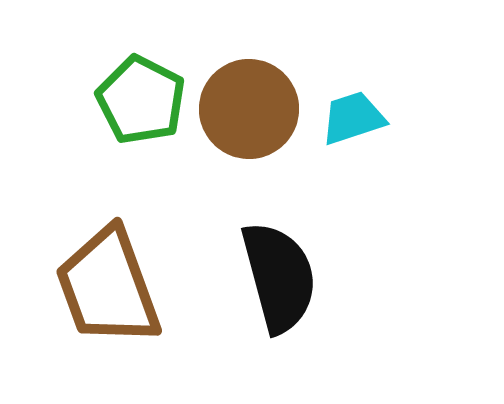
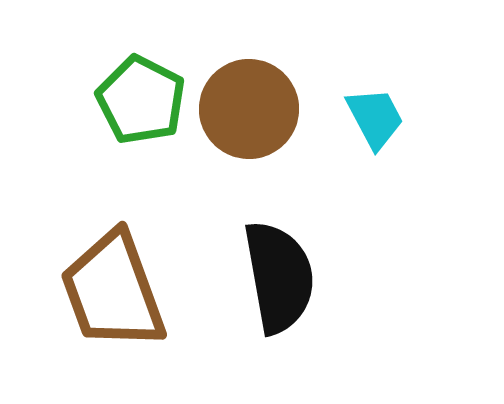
cyan trapezoid: moved 22 px right; rotated 80 degrees clockwise
black semicircle: rotated 5 degrees clockwise
brown trapezoid: moved 5 px right, 4 px down
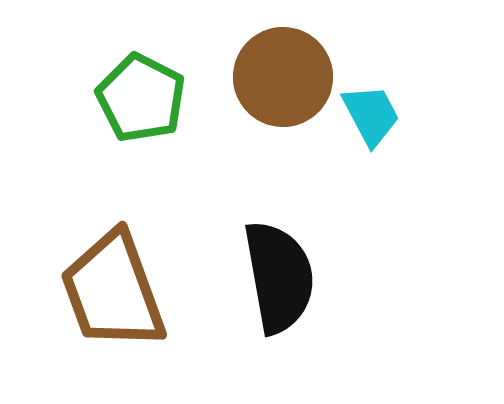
green pentagon: moved 2 px up
brown circle: moved 34 px right, 32 px up
cyan trapezoid: moved 4 px left, 3 px up
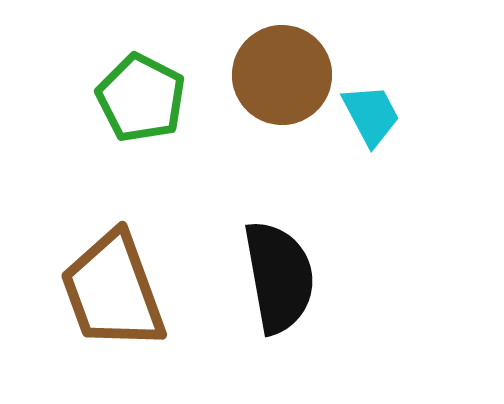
brown circle: moved 1 px left, 2 px up
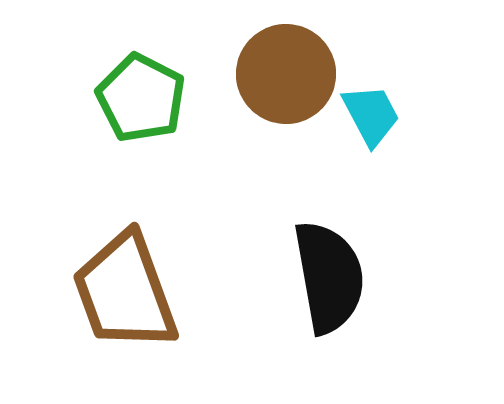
brown circle: moved 4 px right, 1 px up
black semicircle: moved 50 px right
brown trapezoid: moved 12 px right, 1 px down
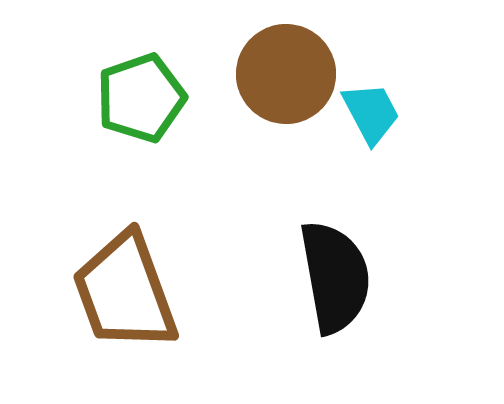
green pentagon: rotated 26 degrees clockwise
cyan trapezoid: moved 2 px up
black semicircle: moved 6 px right
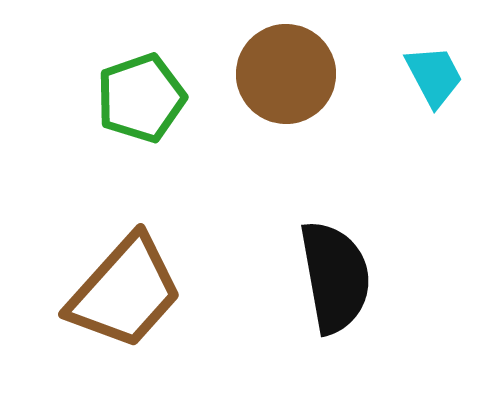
cyan trapezoid: moved 63 px right, 37 px up
brown trapezoid: rotated 118 degrees counterclockwise
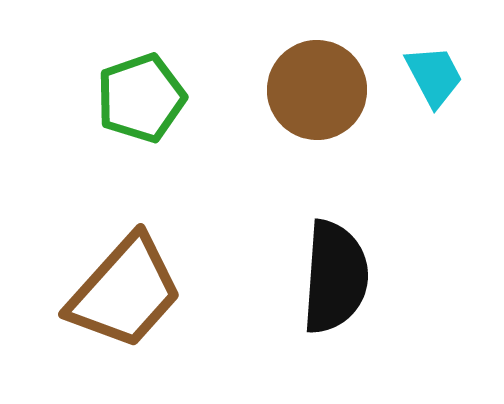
brown circle: moved 31 px right, 16 px down
black semicircle: rotated 14 degrees clockwise
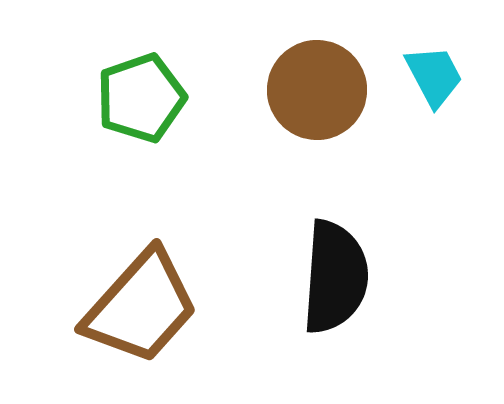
brown trapezoid: moved 16 px right, 15 px down
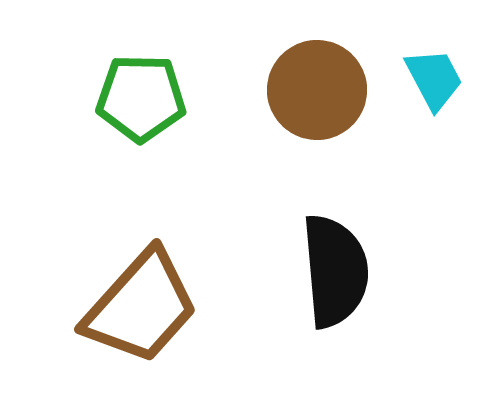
cyan trapezoid: moved 3 px down
green pentagon: rotated 20 degrees clockwise
black semicircle: moved 6 px up; rotated 9 degrees counterclockwise
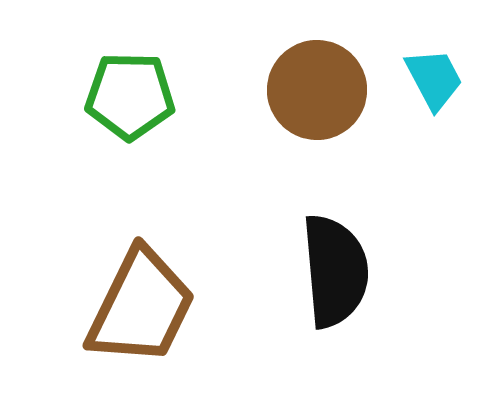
green pentagon: moved 11 px left, 2 px up
brown trapezoid: rotated 16 degrees counterclockwise
